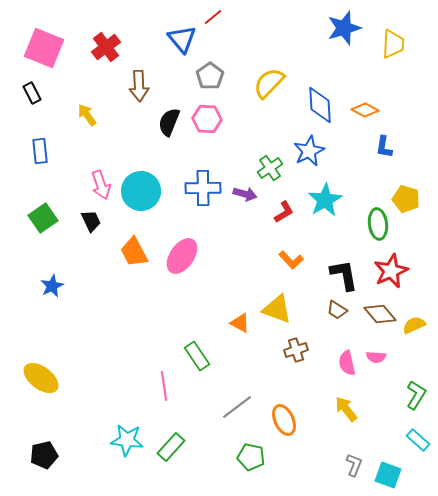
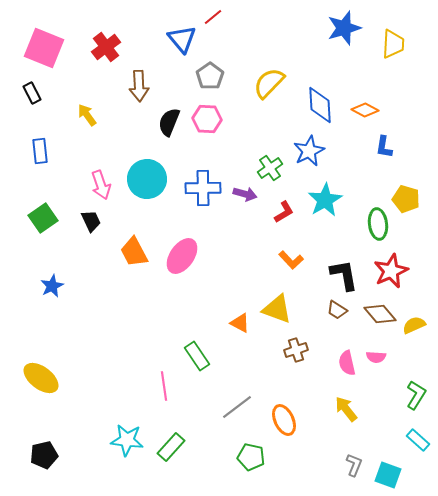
cyan circle at (141, 191): moved 6 px right, 12 px up
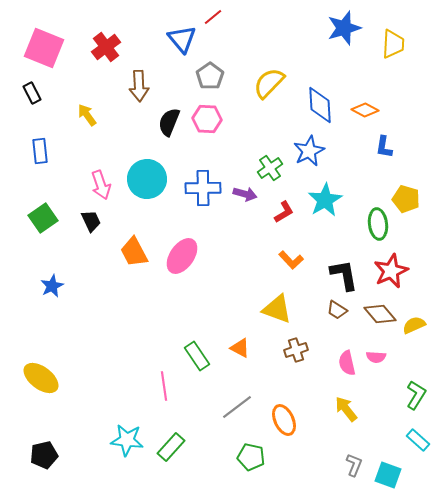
orange triangle at (240, 323): moved 25 px down
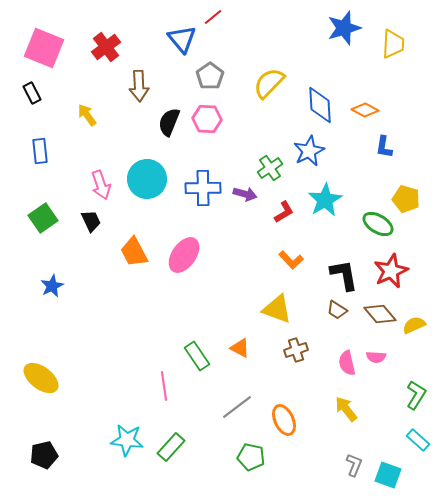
green ellipse at (378, 224): rotated 52 degrees counterclockwise
pink ellipse at (182, 256): moved 2 px right, 1 px up
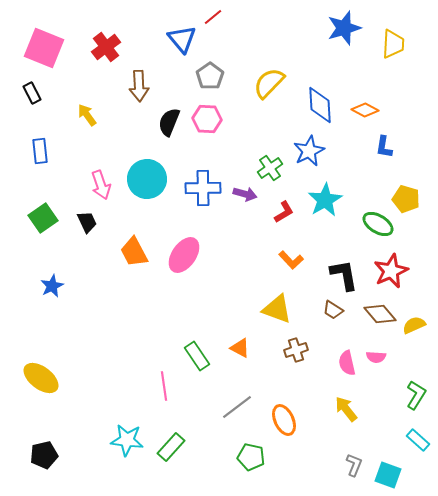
black trapezoid at (91, 221): moved 4 px left, 1 px down
brown trapezoid at (337, 310): moved 4 px left
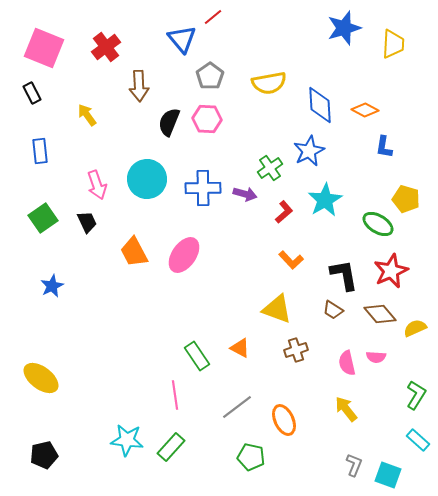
yellow semicircle at (269, 83): rotated 144 degrees counterclockwise
pink arrow at (101, 185): moved 4 px left
red L-shape at (284, 212): rotated 10 degrees counterclockwise
yellow semicircle at (414, 325): moved 1 px right, 3 px down
pink line at (164, 386): moved 11 px right, 9 px down
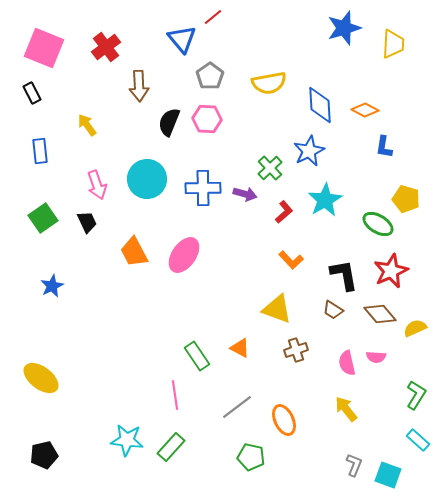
yellow arrow at (87, 115): moved 10 px down
green cross at (270, 168): rotated 10 degrees counterclockwise
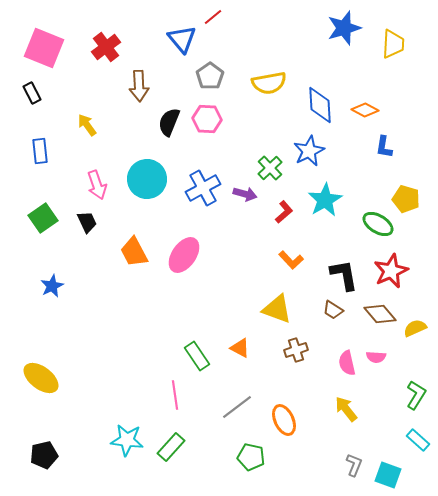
blue cross at (203, 188): rotated 28 degrees counterclockwise
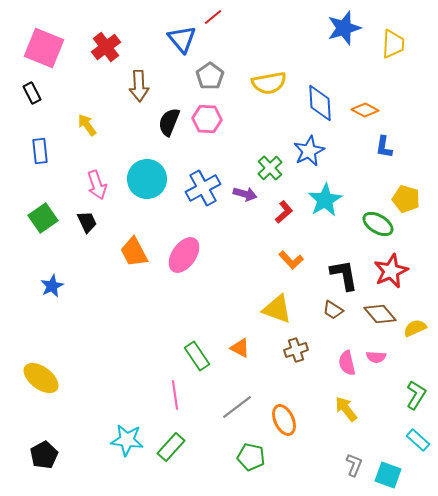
blue diamond at (320, 105): moved 2 px up
black pentagon at (44, 455): rotated 16 degrees counterclockwise
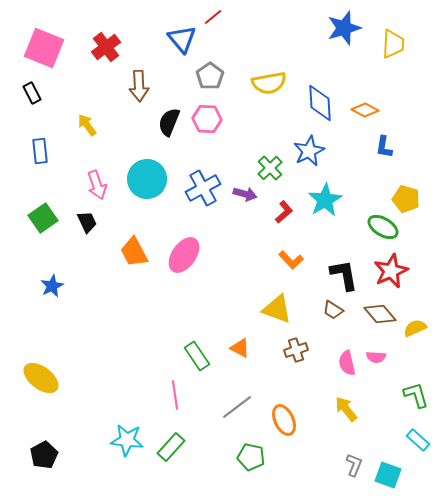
green ellipse at (378, 224): moved 5 px right, 3 px down
green L-shape at (416, 395): rotated 48 degrees counterclockwise
